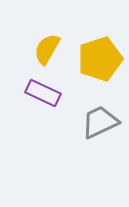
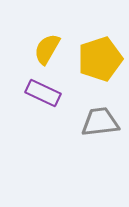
gray trapezoid: rotated 18 degrees clockwise
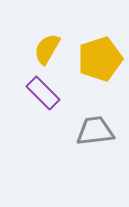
purple rectangle: rotated 20 degrees clockwise
gray trapezoid: moved 5 px left, 9 px down
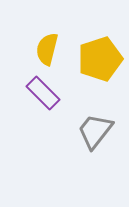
yellow semicircle: rotated 16 degrees counterclockwise
gray trapezoid: rotated 45 degrees counterclockwise
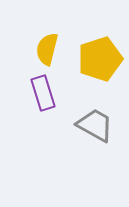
purple rectangle: rotated 28 degrees clockwise
gray trapezoid: moved 6 px up; rotated 81 degrees clockwise
